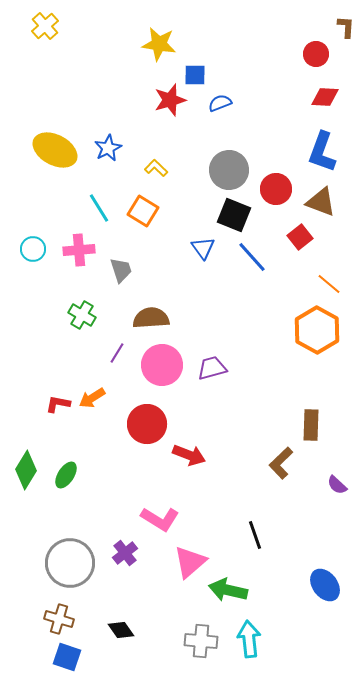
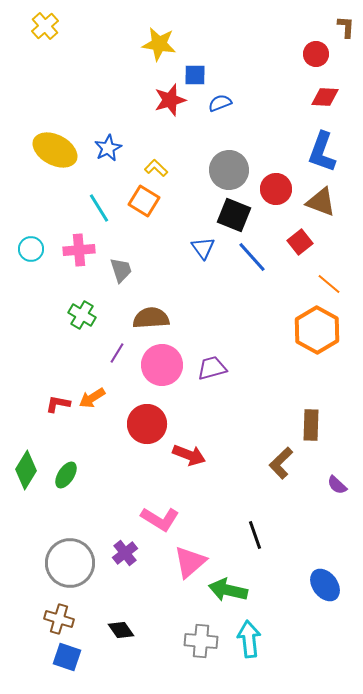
orange square at (143, 211): moved 1 px right, 10 px up
red square at (300, 237): moved 5 px down
cyan circle at (33, 249): moved 2 px left
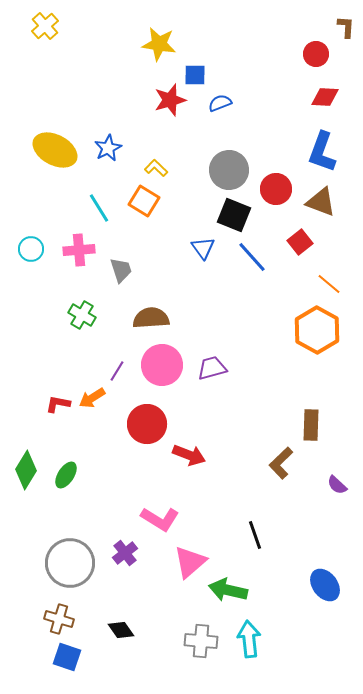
purple line at (117, 353): moved 18 px down
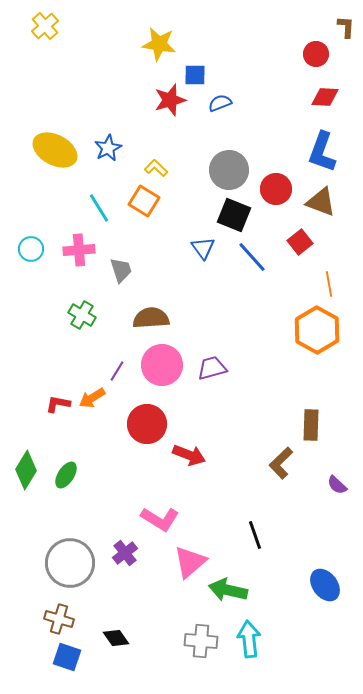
orange line at (329, 284): rotated 40 degrees clockwise
black diamond at (121, 630): moved 5 px left, 8 px down
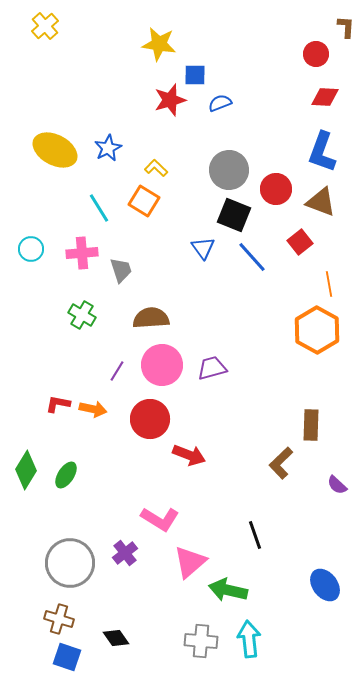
pink cross at (79, 250): moved 3 px right, 3 px down
orange arrow at (92, 398): moved 1 px right, 11 px down; rotated 136 degrees counterclockwise
red circle at (147, 424): moved 3 px right, 5 px up
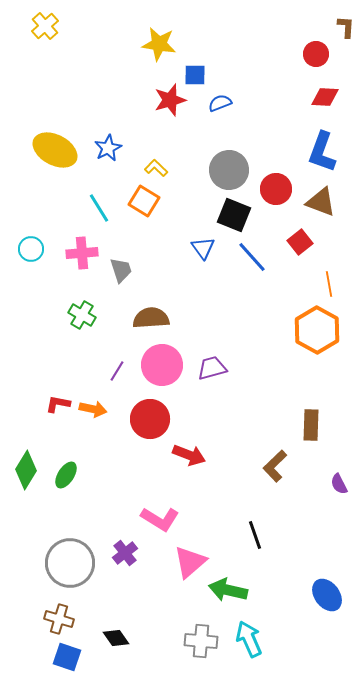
brown L-shape at (281, 463): moved 6 px left, 3 px down
purple semicircle at (337, 485): moved 2 px right, 1 px up; rotated 20 degrees clockwise
blue ellipse at (325, 585): moved 2 px right, 10 px down
cyan arrow at (249, 639): rotated 18 degrees counterclockwise
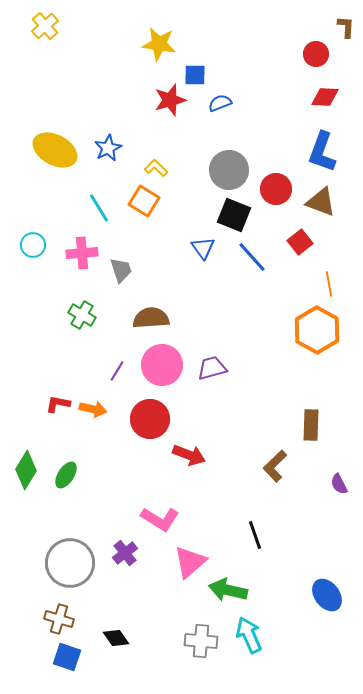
cyan circle at (31, 249): moved 2 px right, 4 px up
cyan arrow at (249, 639): moved 4 px up
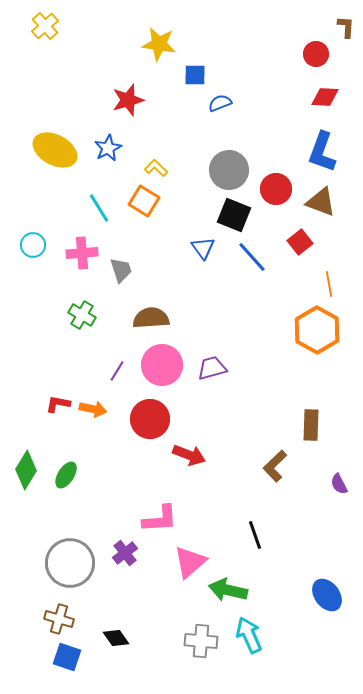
red star at (170, 100): moved 42 px left
pink L-shape at (160, 519): rotated 36 degrees counterclockwise
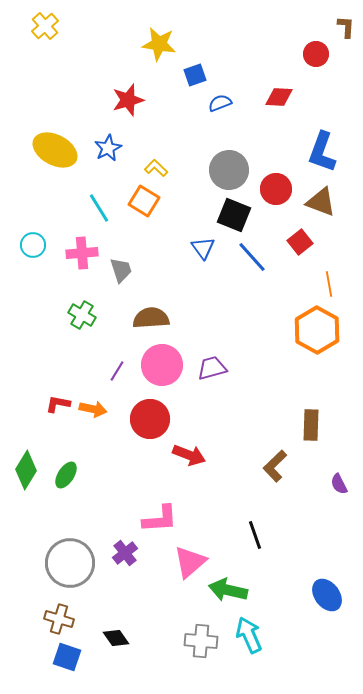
blue square at (195, 75): rotated 20 degrees counterclockwise
red diamond at (325, 97): moved 46 px left
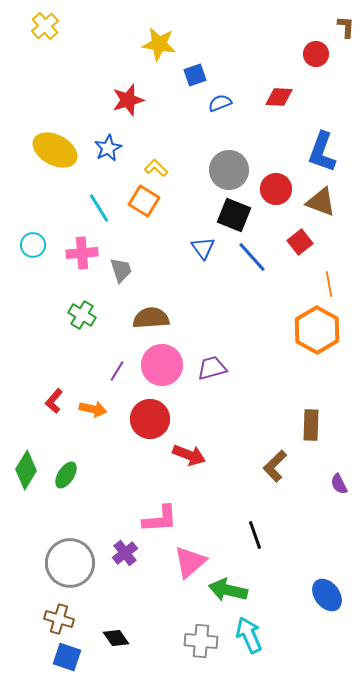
red L-shape at (58, 404): moved 4 px left, 3 px up; rotated 60 degrees counterclockwise
